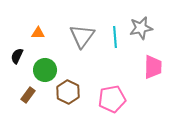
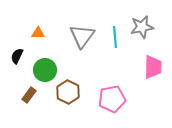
gray star: moved 1 px right, 1 px up
brown rectangle: moved 1 px right
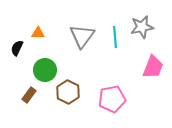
black semicircle: moved 8 px up
pink trapezoid: rotated 20 degrees clockwise
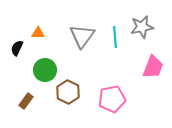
brown rectangle: moved 3 px left, 6 px down
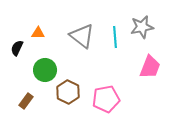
gray triangle: rotated 28 degrees counterclockwise
pink trapezoid: moved 3 px left
pink pentagon: moved 6 px left
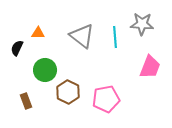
gray star: moved 3 px up; rotated 15 degrees clockwise
brown rectangle: rotated 56 degrees counterclockwise
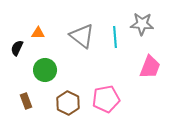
brown hexagon: moved 11 px down
